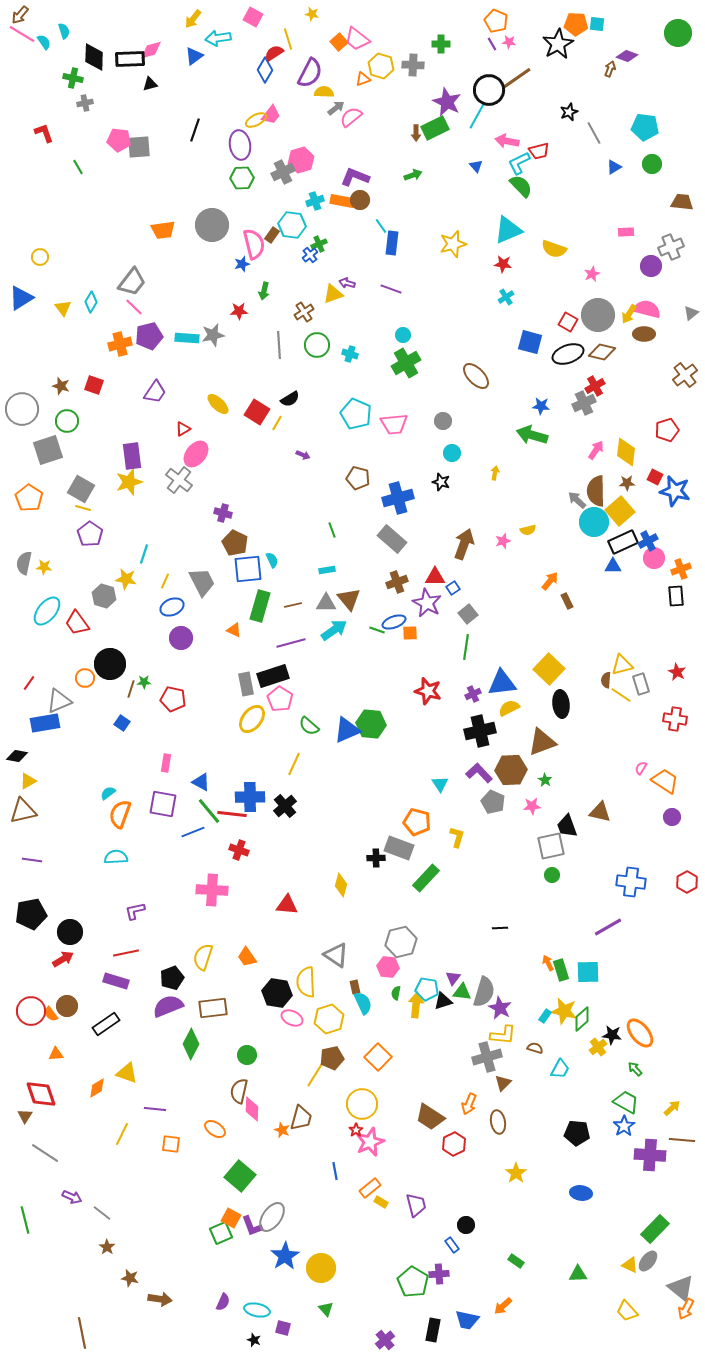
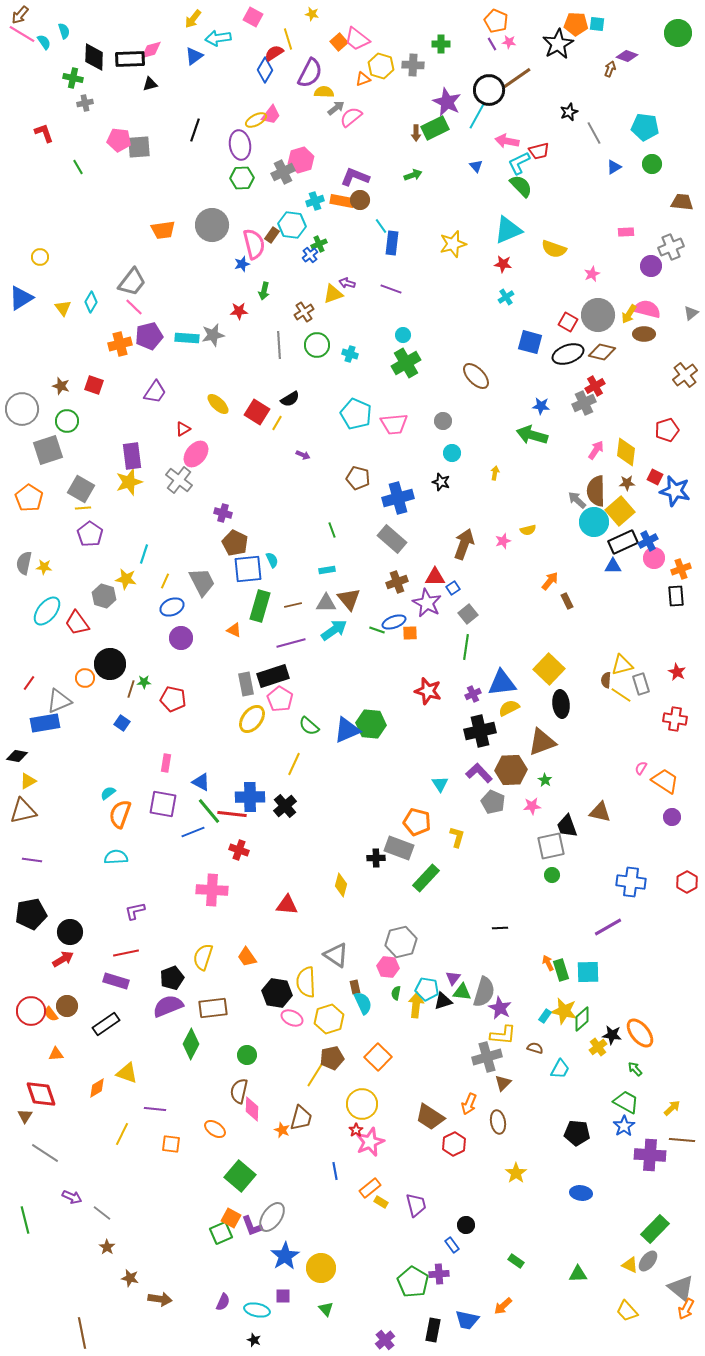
yellow line at (83, 508): rotated 21 degrees counterclockwise
purple square at (283, 1328): moved 32 px up; rotated 14 degrees counterclockwise
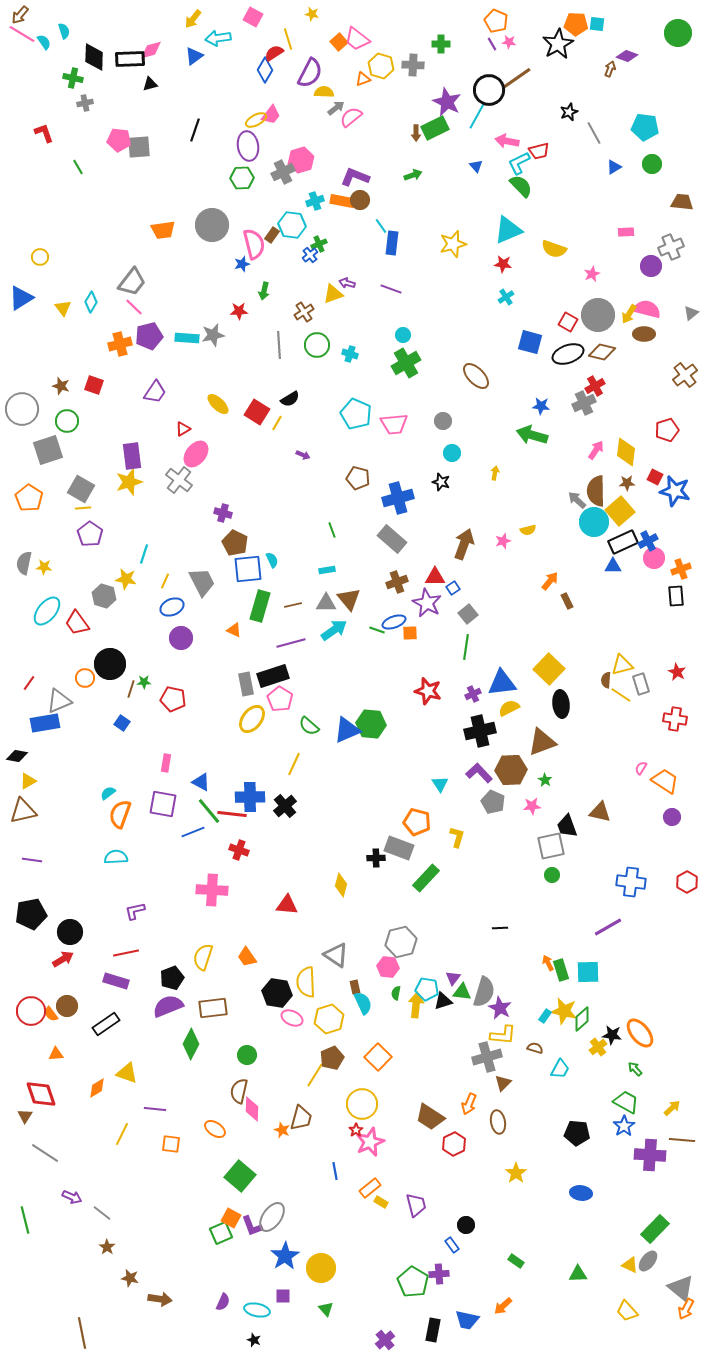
purple ellipse at (240, 145): moved 8 px right, 1 px down
brown pentagon at (332, 1058): rotated 10 degrees counterclockwise
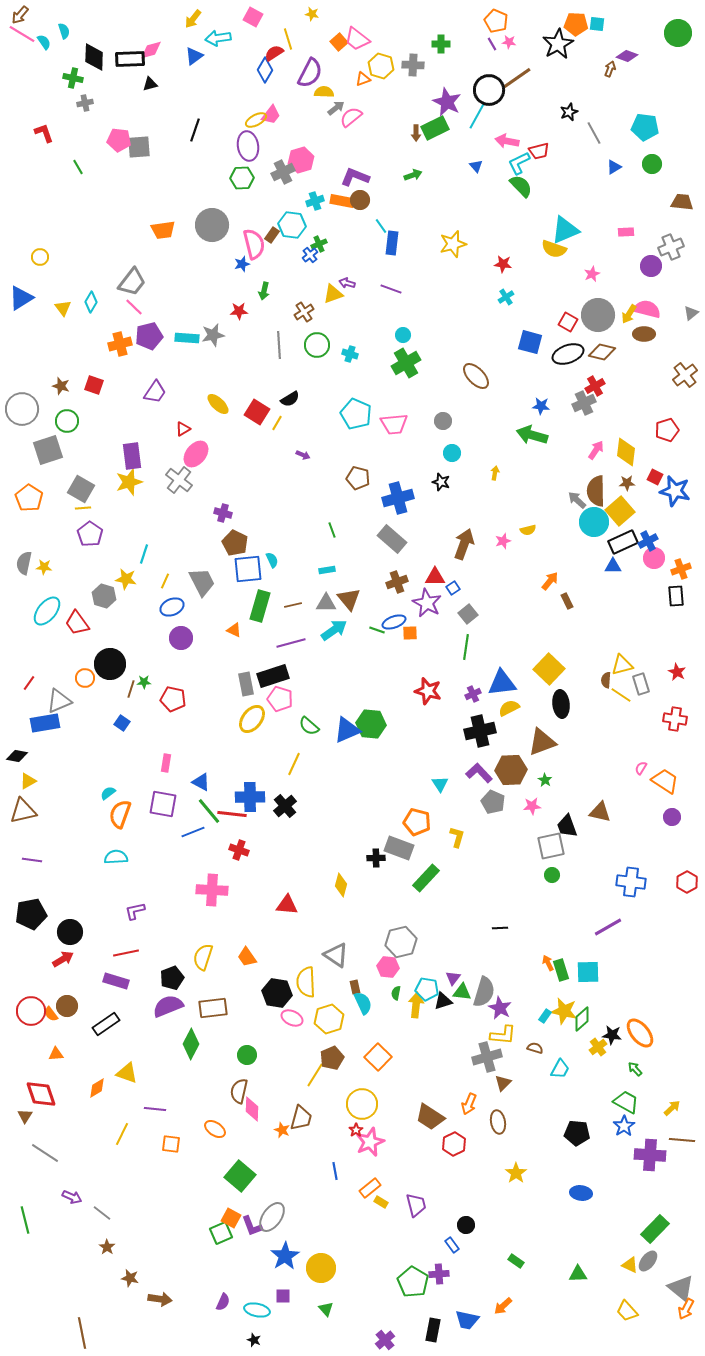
cyan triangle at (508, 230): moved 57 px right
pink pentagon at (280, 699): rotated 15 degrees counterclockwise
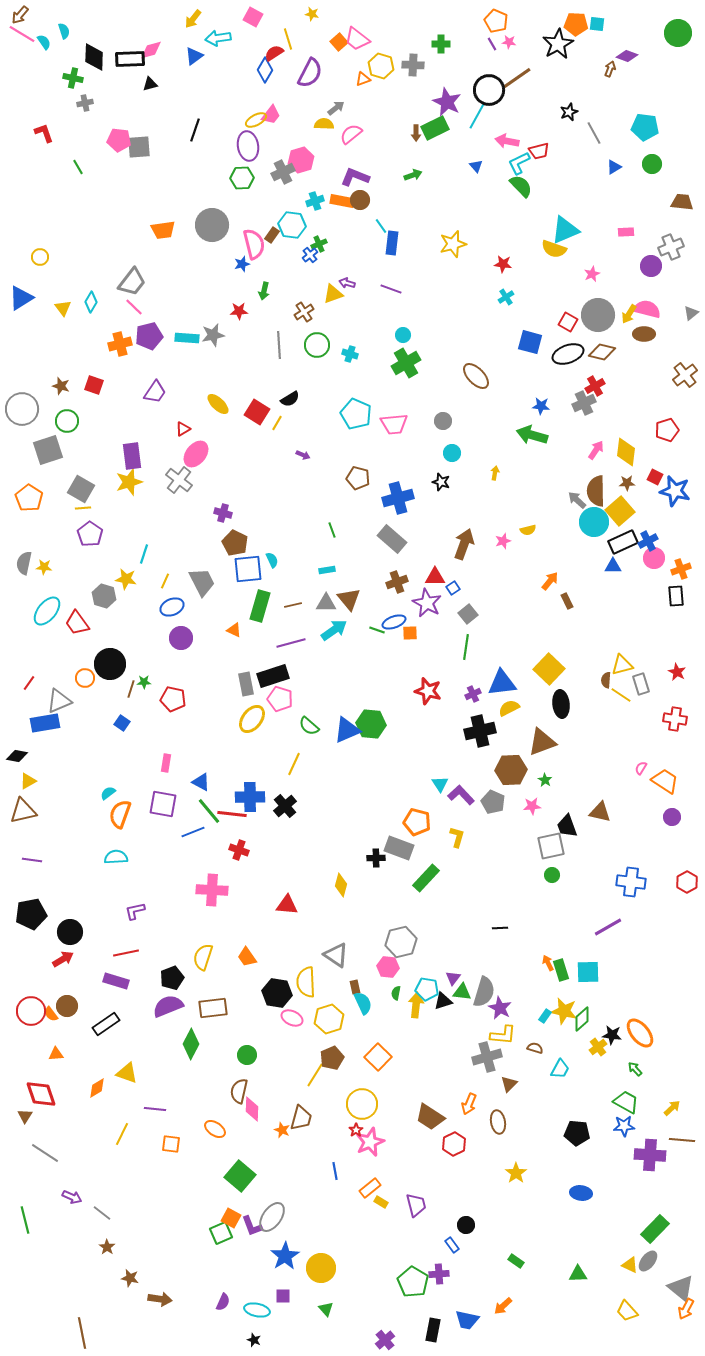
yellow semicircle at (324, 92): moved 32 px down
pink semicircle at (351, 117): moved 17 px down
purple L-shape at (479, 773): moved 18 px left, 22 px down
brown triangle at (503, 1083): moved 6 px right, 1 px down
blue star at (624, 1126): rotated 30 degrees clockwise
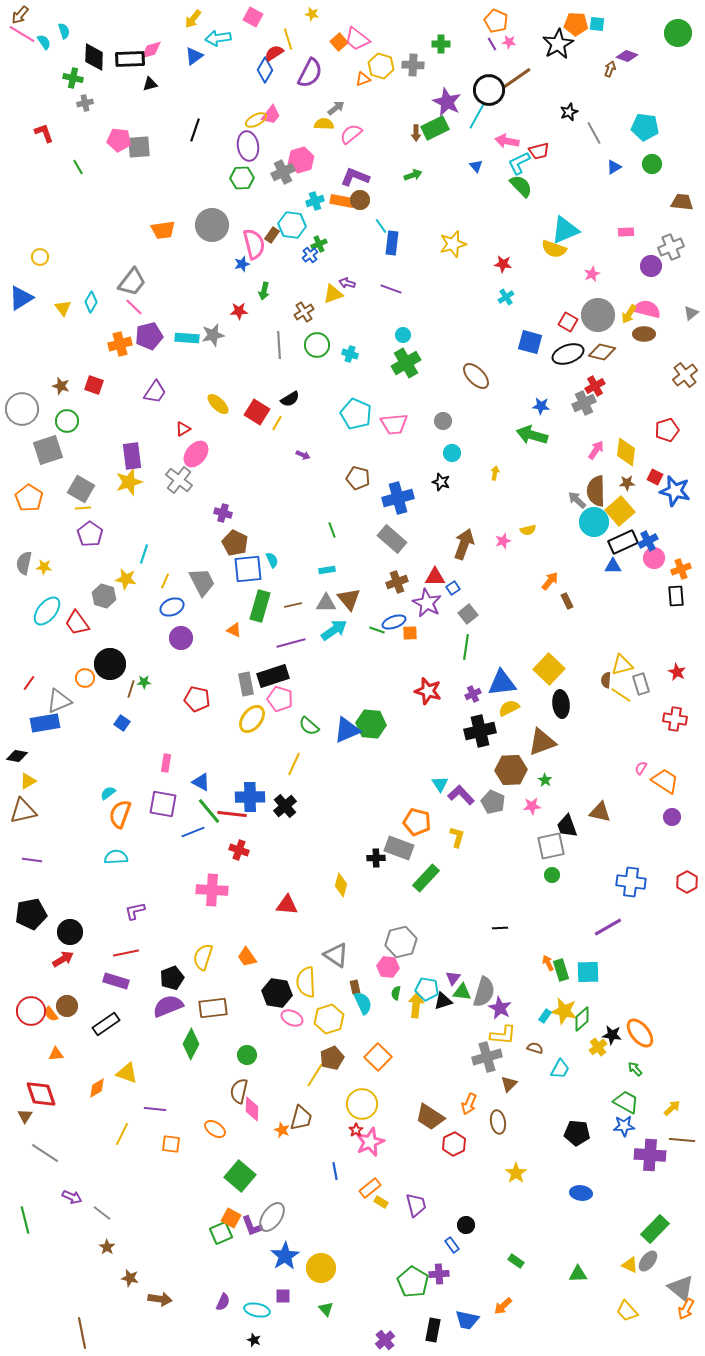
red pentagon at (173, 699): moved 24 px right
